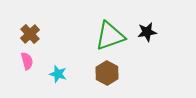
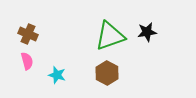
brown cross: moved 2 px left; rotated 24 degrees counterclockwise
cyan star: moved 1 px left, 1 px down
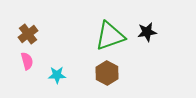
brown cross: rotated 30 degrees clockwise
cyan star: rotated 18 degrees counterclockwise
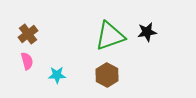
brown hexagon: moved 2 px down
